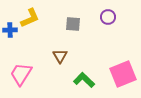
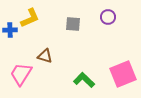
brown triangle: moved 15 px left; rotated 42 degrees counterclockwise
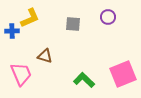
blue cross: moved 2 px right, 1 px down
pink trapezoid: rotated 125 degrees clockwise
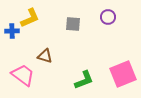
pink trapezoid: moved 2 px right, 1 px down; rotated 30 degrees counterclockwise
green L-shape: rotated 115 degrees clockwise
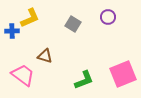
gray square: rotated 28 degrees clockwise
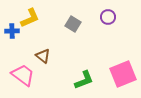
brown triangle: moved 2 px left; rotated 21 degrees clockwise
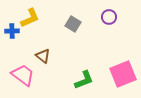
purple circle: moved 1 px right
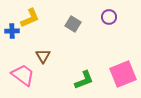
brown triangle: rotated 21 degrees clockwise
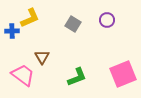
purple circle: moved 2 px left, 3 px down
brown triangle: moved 1 px left, 1 px down
green L-shape: moved 7 px left, 3 px up
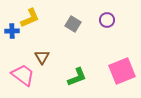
pink square: moved 1 px left, 3 px up
